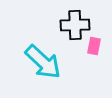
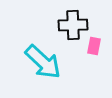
black cross: moved 2 px left
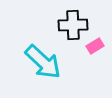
pink rectangle: moved 1 px right; rotated 48 degrees clockwise
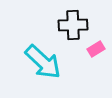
pink rectangle: moved 1 px right, 3 px down
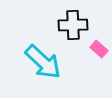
pink rectangle: moved 3 px right; rotated 72 degrees clockwise
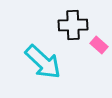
pink rectangle: moved 4 px up
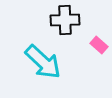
black cross: moved 8 px left, 5 px up
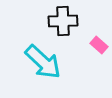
black cross: moved 2 px left, 1 px down
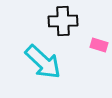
pink rectangle: rotated 24 degrees counterclockwise
